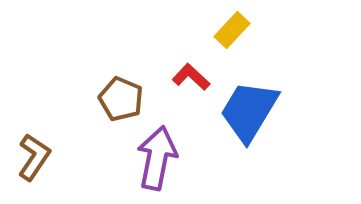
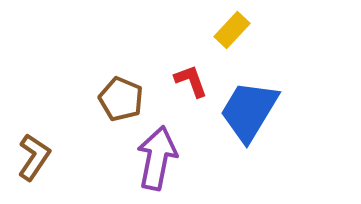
red L-shape: moved 4 px down; rotated 27 degrees clockwise
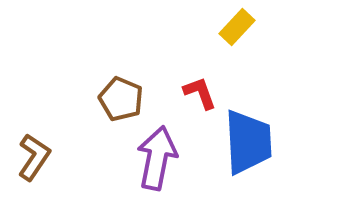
yellow rectangle: moved 5 px right, 3 px up
red L-shape: moved 9 px right, 12 px down
blue trapezoid: moved 1 px left, 31 px down; rotated 146 degrees clockwise
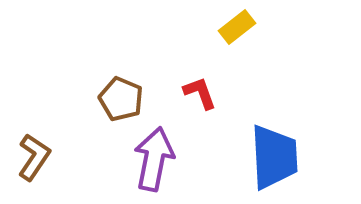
yellow rectangle: rotated 9 degrees clockwise
blue trapezoid: moved 26 px right, 15 px down
purple arrow: moved 3 px left, 1 px down
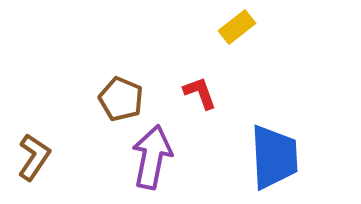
purple arrow: moved 2 px left, 2 px up
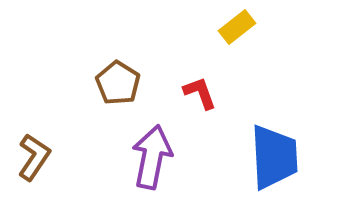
brown pentagon: moved 3 px left, 16 px up; rotated 9 degrees clockwise
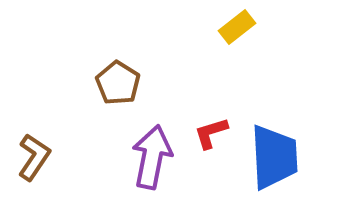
red L-shape: moved 11 px right, 40 px down; rotated 87 degrees counterclockwise
